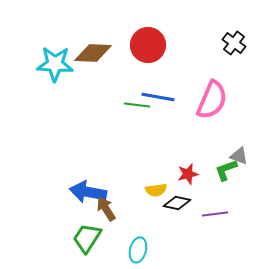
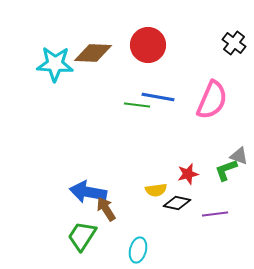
green trapezoid: moved 5 px left, 2 px up
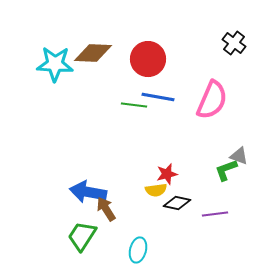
red circle: moved 14 px down
green line: moved 3 px left
red star: moved 21 px left
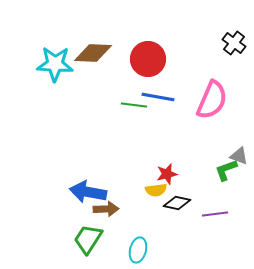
brown arrow: rotated 120 degrees clockwise
green trapezoid: moved 6 px right, 3 px down
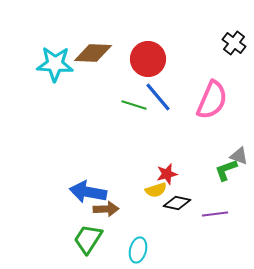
blue line: rotated 40 degrees clockwise
green line: rotated 10 degrees clockwise
yellow semicircle: rotated 10 degrees counterclockwise
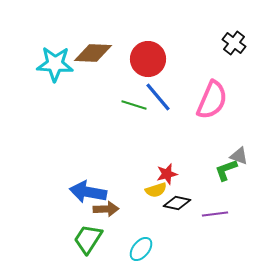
cyan ellipse: moved 3 px right, 1 px up; rotated 25 degrees clockwise
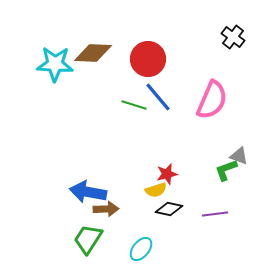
black cross: moved 1 px left, 6 px up
black diamond: moved 8 px left, 6 px down
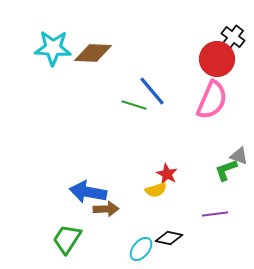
red circle: moved 69 px right
cyan star: moved 2 px left, 16 px up
blue line: moved 6 px left, 6 px up
red star: rotated 30 degrees counterclockwise
black diamond: moved 29 px down
green trapezoid: moved 21 px left
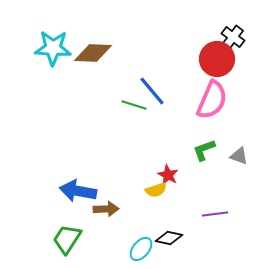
green L-shape: moved 22 px left, 20 px up
red star: moved 1 px right, 1 px down
blue arrow: moved 10 px left, 1 px up
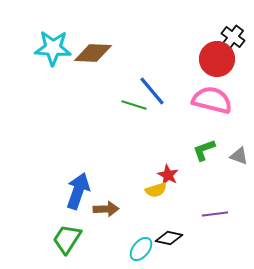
pink semicircle: rotated 99 degrees counterclockwise
blue arrow: rotated 99 degrees clockwise
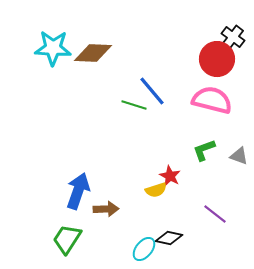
red star: moved 2 px right, 1 px down
purple line: rotated 45 degrees clockwise
cyan ellipse: moved 3 px right
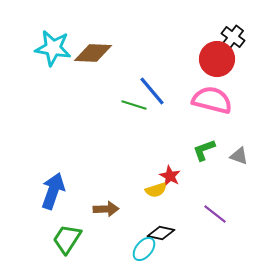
cyan star: rotated 6 degrees clockwise
blue arrow: moved 25 px left
black diamond: moved 8 px left, 5 px up
